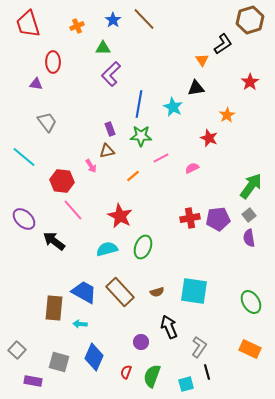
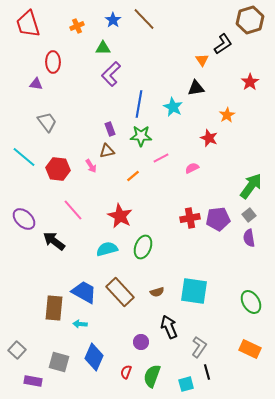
red hexagon at (62, 181): moved 4 px left, 12 px up
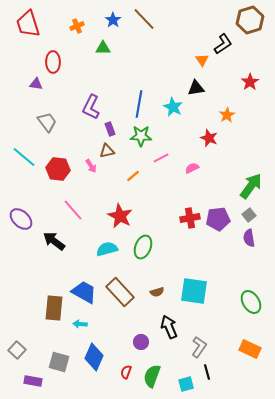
purple L-shape at (111, 74): moved 20 px left, 33 px down; rotated 20 degrees counterclockwise
purple ellipse at (24, 219): moved 3 px left
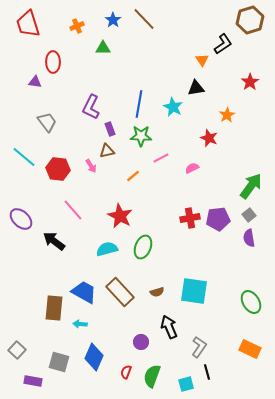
purple triangle at (36, 84): moved 1 px left, 2 px up
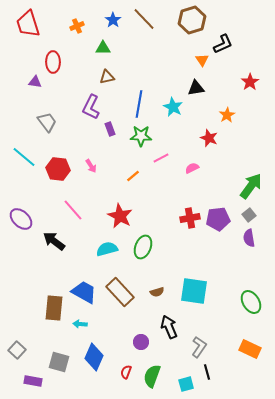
brown hexagon at (250, 20): moved 58 px left
black L-shape at (223, 44): rotated 10 degrees clockwise
brown triangle at (107, 151): moved 74 px up
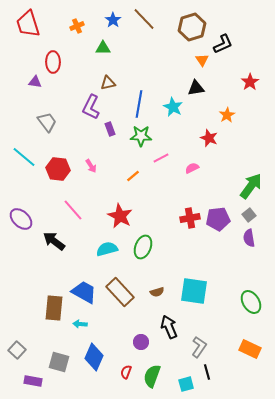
brown hexagon at (192, 20): moved 7 px down
brown triangle at (107, 77): moved 1 px right, 6 px down
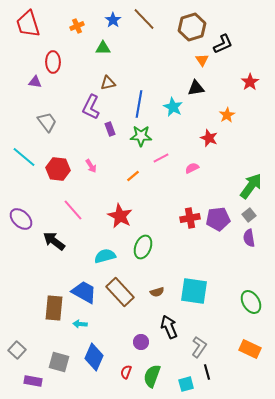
cyan semicircle at (107, 249): moved 2 px left, 7 px down
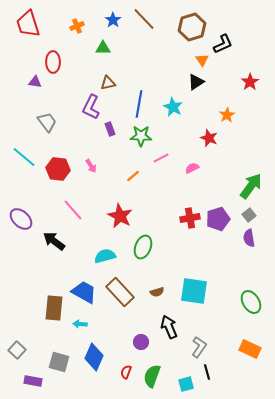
black triangle at (196, 88): moved 6 px up; rotated 24 degrees counterclockwise
purple pentagon at (218, 219): rotated 10 degrees counterclockwise
